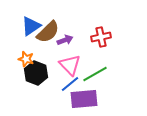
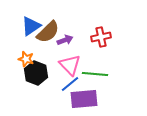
green line: rotated 35 degrees clockwise
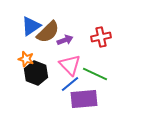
green line: rotated 20 degrees clockwise
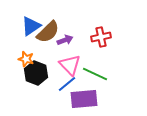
blue line: moved 3 px left
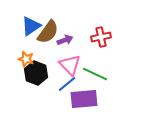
brown semicircle: rotated 10 degrees counterclockwise
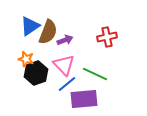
blue triangle: moved 1 px left
brown semicircle: rotated 15 degrees counterclockwise
red cross: moved 6 px right
pink triangle: moved 6 px left
black hexagon: rotated 20 degrees clockwise
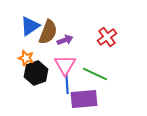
red cross: rotated 24 degrees counterclockwise
orange star: moved 1 px up
pink triangle: moved 1 px right; rotated 15 degrees clockwise
blue line: rotated 54 degrees counterclockwise
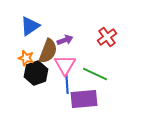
brown semicircle: moved 19 px down
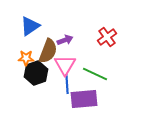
orange star: rotated 14 degrees counterclockwise
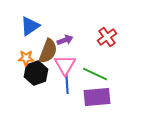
purple rectangle: moved 13 px right, 2 px up
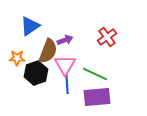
orange star: moved 9 px left
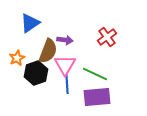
blue triangle: moved 3 px up
purple arrow: rotated 28 degrees clockwise
orange star: rotated 28 degrees counterclockwise
